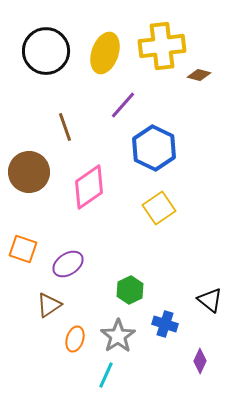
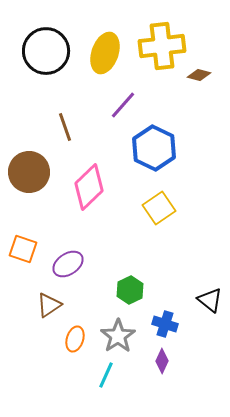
pink diamond: rotated 9 degrees counterclockwise
purple diamond: moved 38 px left
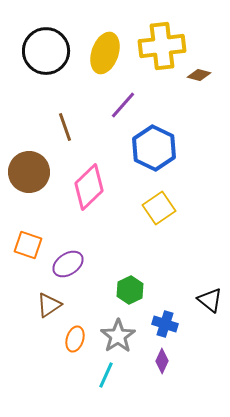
orange square: moved 5 px right, 4 px up
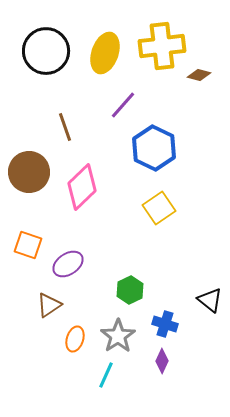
pink diamond: moved 7 px left
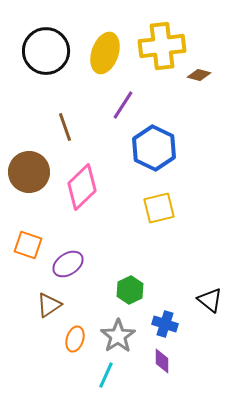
purple line: rotated 8 degrees counterclockwise
yellow square: rotated 20 degrees clockwise
purple diamond: rotated 25 degrees counterclockwise
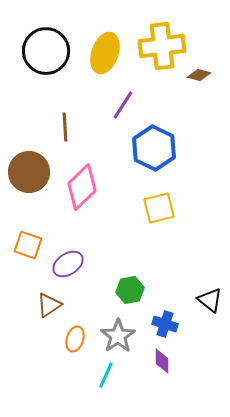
brown line: rotated 16 degrees clockwise
green hexagon: rotated 16 degrees clockwise
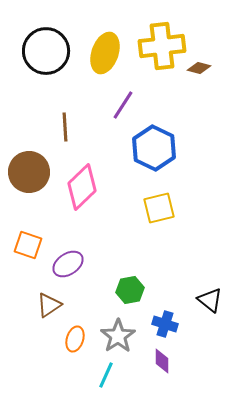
brown diamond: moved 7 px up
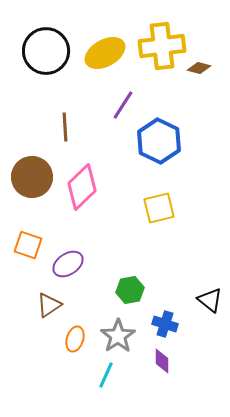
yellow ellipse: rotated 42 degrees clockwise
blue hexagon: moved 5 px right, 7 px up
brown circle: moved 3 px right, 5 px down
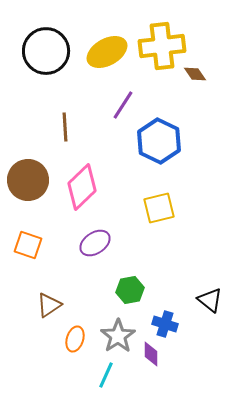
yellow ellipse: moved 2 px right, 1 px up
brown diamond: moved 4 px left, 6 px down; rotated 40 degrees clockwise
brown circle: moved 4 px left, 3 px down
purple ellipse: moved 27 px right, 21 px up
purple diamond: moved 11 px left, 7 px up
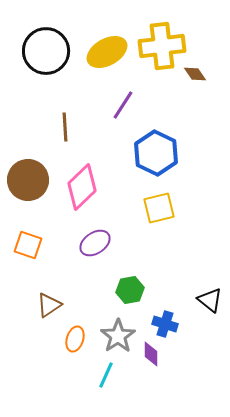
blue hexagon: moved 3 px left, 12 px down
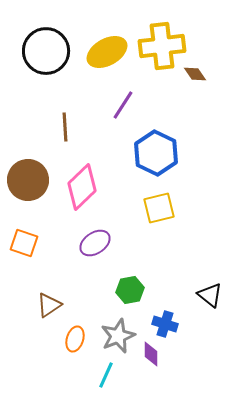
orange square: moved 4 px left, 2 px up
black triangle: moved 5 px up
gray star: rotated 12 degrees clockwise
